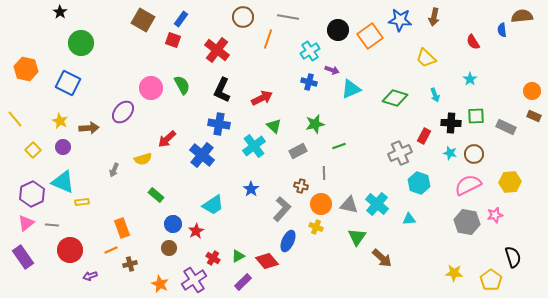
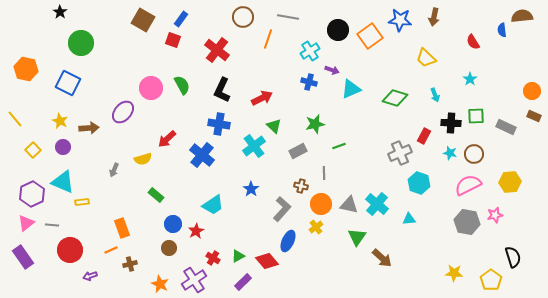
yellow cross at (316, 227): rotated 32 degrees clockwise
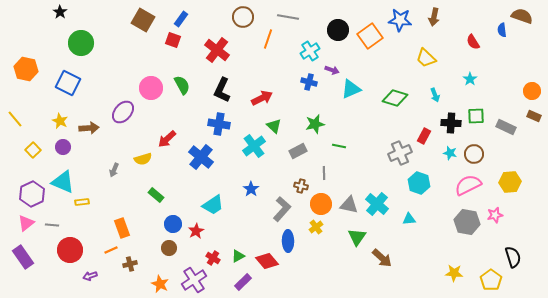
brown semicircle at (522, 16): rotated 25 degrees clockwise
green line at (339, 146): rotated 32 degrees clockwise
blue cross at (202, 155): moved 1 px left, 2 px down
blue ellipse at (288, 241): rotated 25 degrees counterclockwise
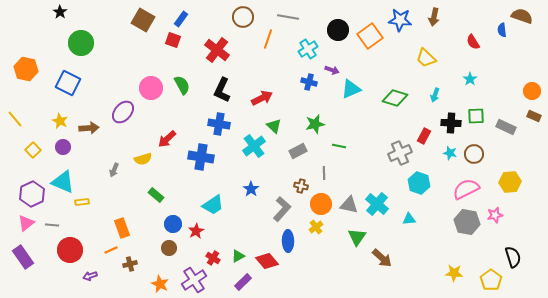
cyan cross at (310, 51): moved 2 px left, 2 px up
cyan arrow at (435, 95): rotated 40 degrees clockwise
blue cross at (201, 157): rotated 30 degrees counterclockwise
pink semicircle at (468, 185): moved 2 px left, 4 px down
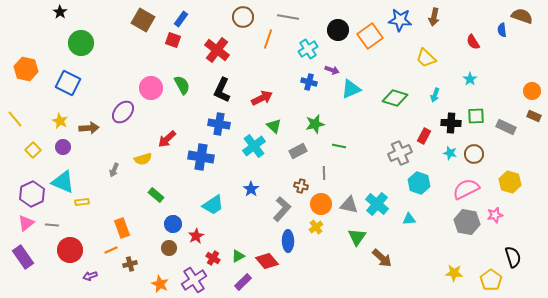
yellow hexagon at (510, 182): rotated 20 degrees clockwise
red star at (196, 231): moved 5 px down
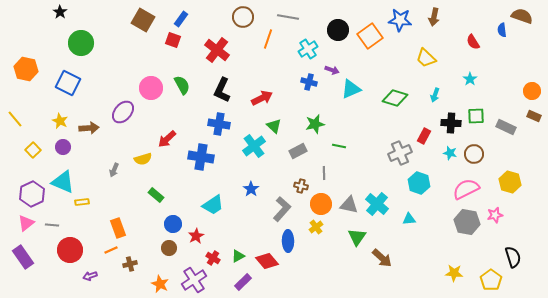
orange rectangle at (122, 228): moved 4 px left
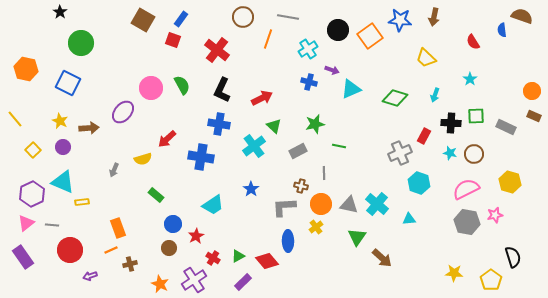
gray L-shape at (282, 209): moved 2 px right, 2 px up; rotated 135 degrees counterclockwise
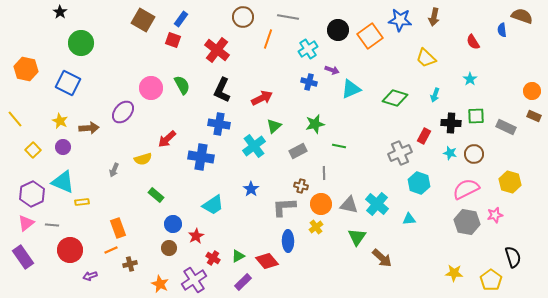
green triangle at (274, 126): rotated 35 degrees clockwise
